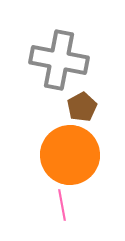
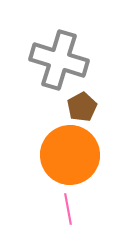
gray cross: rotated 6 degrees clockwise
pink line: moved 6 px right, 4 px down
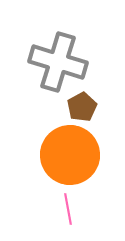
gray cross: moved 1 px left, 2 px down
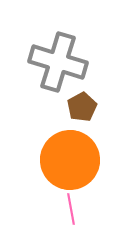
orange circle: moved 5 px down
pink line: moved 3 px right
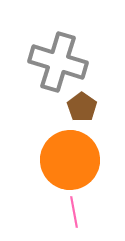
brown pentagon: rotated 8 degrees counterclockwise
pink line: moved 3 px right, 3 px down
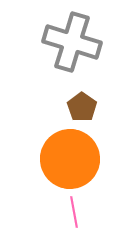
gray cross: moved 14 px right, 20 px up
orange circle: moved 1 px up
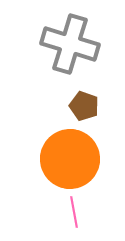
gray cross: moved 2 px left, 2 px down
brown pentagon: moved 2 px right, 1 px up; rotated 16 degrees counterclockwise
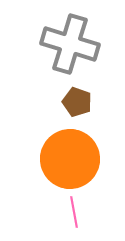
brown pentagon: moved 7 px left, 4 px up
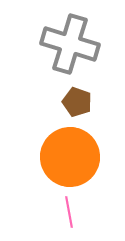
orange circle: moved 2 px up
pink line: moved 5 px left
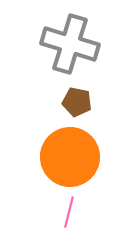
brown pentagon: rotated 8 degrees counterclockwise
pink line: rotated 24 degrees clockwise
